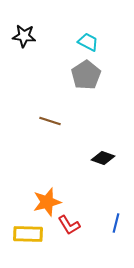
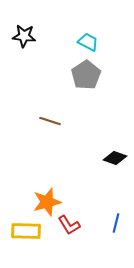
black diamond: moved 12 px right
yellow rectangle: moved 2 px left, 3 px up
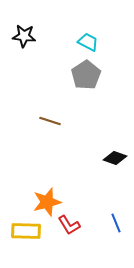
blue line: rotated 36 degrees counterclockwise
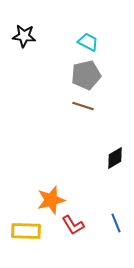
gray pentagon: rotated 20 degrees clockwise
brown line: moved 33 px right, 15 px up
black diamond: rotated 50 degrees counterclockwise
orange star: moved 4 px right, 2 px up
red L-shape: moved 4 px right
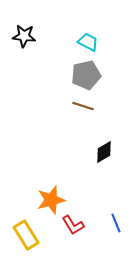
black diamond: moved 11 px left, 6 px up
yellow rectangle: moved 4 px down; rotated 56 degrees clockwise
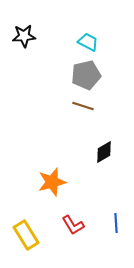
black star: rotated 10 degrees counterclockwise
orange star: moved 1 px right, 18 px up
blue line: rotated 18 degrees clockwise
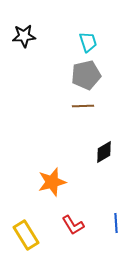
cyan trapezoid: rotated 45 degrees clockwise
brown line: rotated 20 degrees counterclockwise
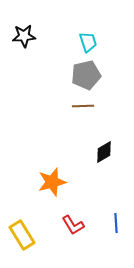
yellow rectangle: moved 4 px left
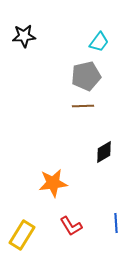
cyan trapezoid: moved 11 px right; rotated 55 degrees clockwise
gray pentagon: moved 1 px down
orange star: moved 1 px right, 1 px down; rotated 8 degrees clockwise
red L-shape: moved 2 px left, 1 px down
yellow rectangle: rotated 64 degrees clockwise
